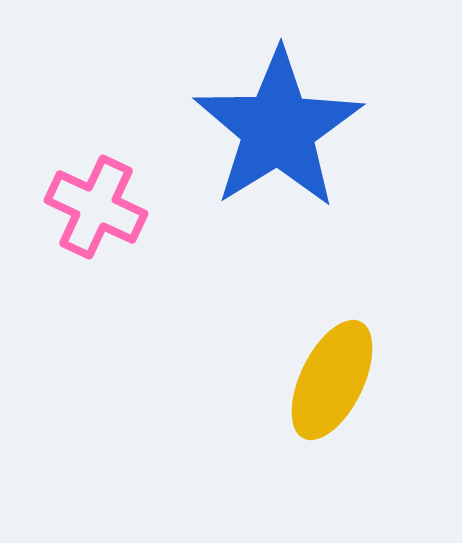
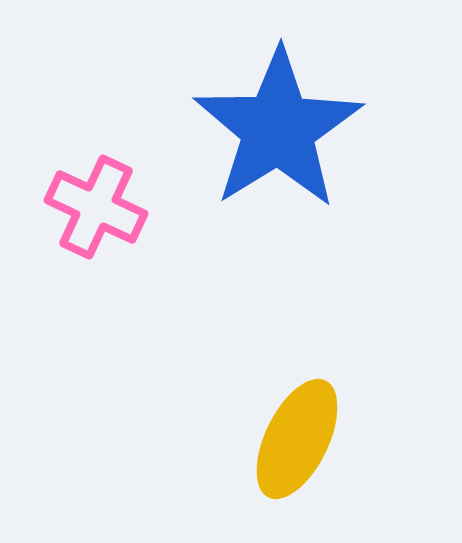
yellow ellipse: moved 35 px left, 59 px down
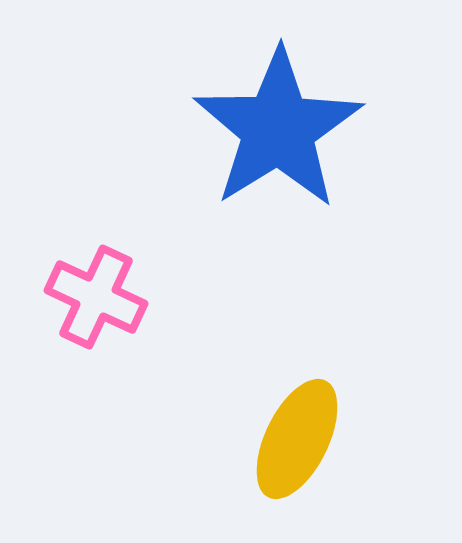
pink cross: moved 90 px down
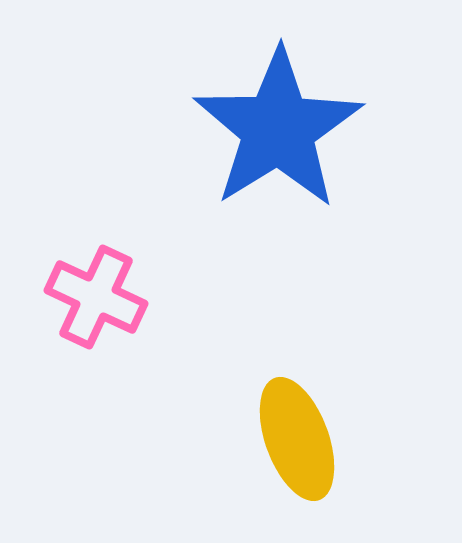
yellow ellipse: rotated 46 degrees counterclockwise
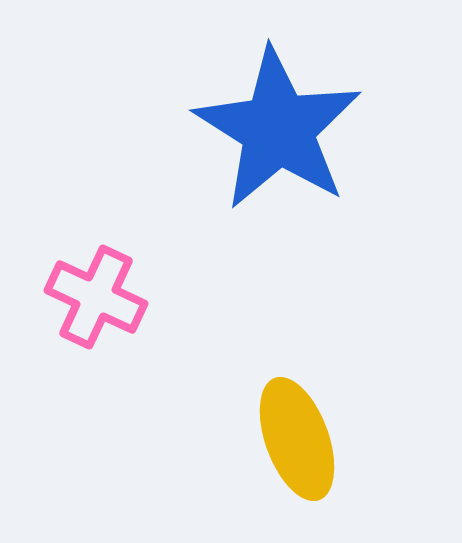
blue star: rotated 8 degrees counterclockwise
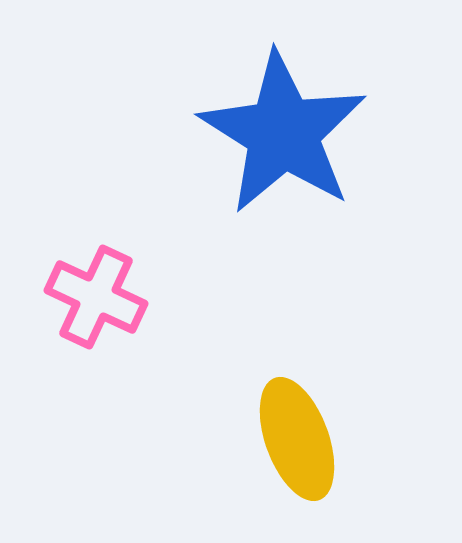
blue star: moved 5 px right, 4 px down
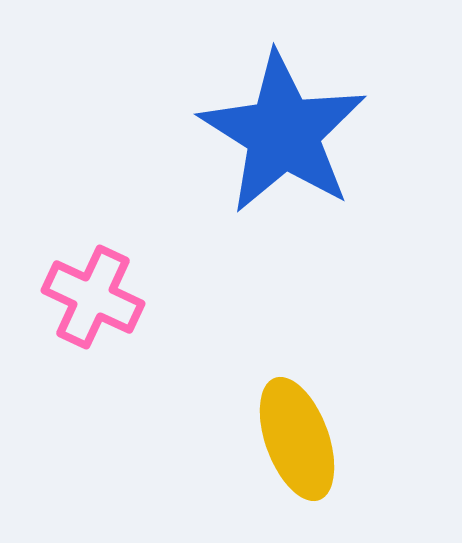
pink cross: moved 3 px left
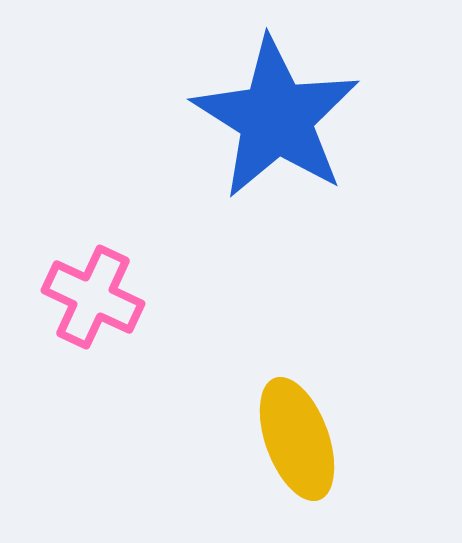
blue star: moved 7 px left, 15 px up
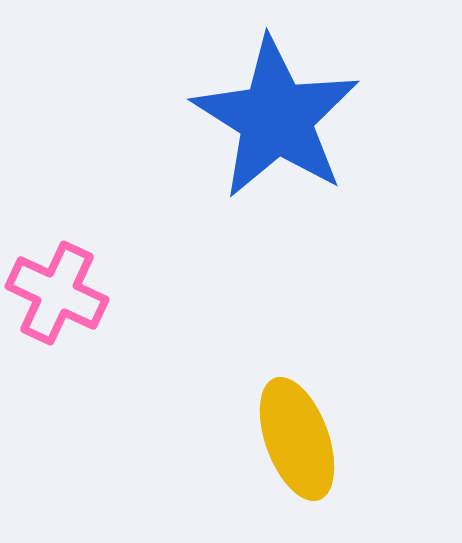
pink cross: moved 36 px left, 4 px up
